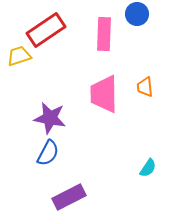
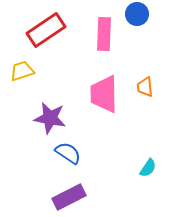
yellow trapezoid: moved 3 px right, 15 px down
blue semicircle: moved 20 px right; rotated 84 degrees counterclockwise
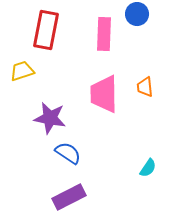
red rectangle: rotated 45 degrees counterclockwise
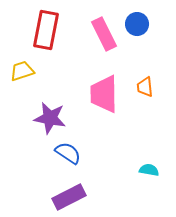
blue circle: moved 10 px down
pink rectangle: rotated 28 degrees counterclockwise
cyan semicircle: moved 1 px right, 2 px down; rotated 114 degrees counterclockwise
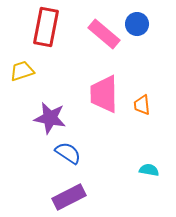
red rectangle: moved 3 px up
pink rectangle: rotated 24 degrees counterclockwise
orange trapezoid: moved 3 px left, 18 px down
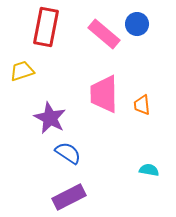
purple star: rotated 16 degrees clockwise
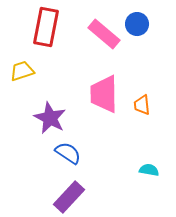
purple rectangle: rotated 20 degrees counterclockwise
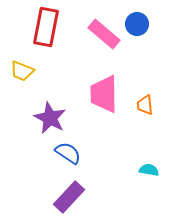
yellow trapezoid: rotated 140 degrees counterclockwise
orange trapezoid: moved 3 px right
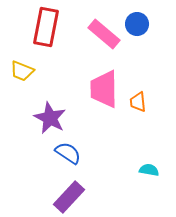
pink trapezoid: moved 5 px up
orange trapezoid: moved 7 px left, 3 px up
